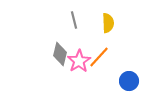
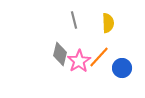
blue circle: moved 7 px left, 13 px up
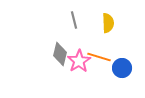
orange line: rotated 65 degrees clockwise
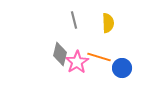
pink star: moved 2 px left, 1 px down
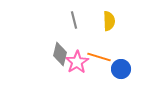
yellow semicircle: moved 1 px right, 2 px up
blue circle: moved 1 px left, 1 px down
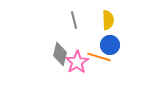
yellow semicircle: moved 1 px left, 1 px up
blue circle: moved 11 px left, 24 px up
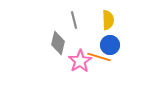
gray diamond: moved 2 px left, 11 px up
pink star: moved 3 px right, 1 px up
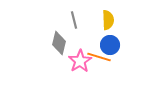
gray diamond: moved 1 px right
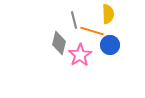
yellow semicircle: moved 6 px up
orange line: moved 7 px left, 26 px up
pink star: moved 6 px up
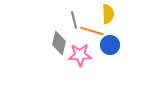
pink star: rotated 30 degrees clockwise
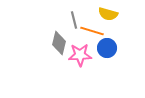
yellow semicircle: rotated 108 degrees clockwise
blue circle: moved 3 px left, 3 px down
